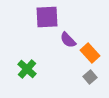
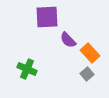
green cross: rotated 18 degrees counterclockwise
gray square: moved 3 px left, 3 px up
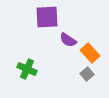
purple semicircle: rotated 12 degrees counterclockwise
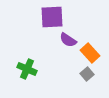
purple square: moved 5 px right
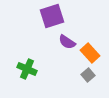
purple square: moved 1 px up; rotated 15 degrees counterclockwise
purple semicircle: moved 1 px left, 2 px down
gray square: moved 1 px right, 1 px down
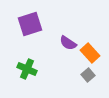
purple square: moved 22 px left, 8 px down
purple semicircle: moved 1 px right, 1 px down
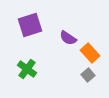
purple square: moved 1 px down
purple semicircle: moved 5 px up
green cross: rotated 12 degrees clockwise
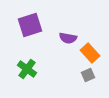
purple semicircle: rotated 24 degrees counterclockwise
gray square: rotated 16 degrees clockwise
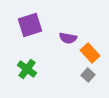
gray square: rotated 24 degrees counterclockwise
